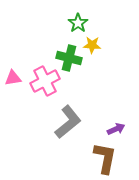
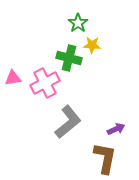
pink cross: moved 2 px down
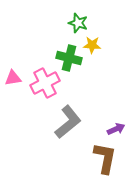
green star: rotated 18 degrees counterclockwise
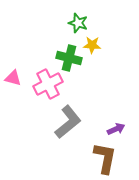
pink triangle: rotated 24 degrees clockwise
pink cross: moved 3 px right, 1 px down
